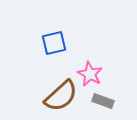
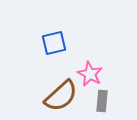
gray rectangle: moved 1 px left; rotated 75 degrees clockwise
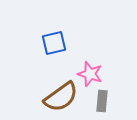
pink star: rotated 10 degrees counterclockwise
brown semicircle: moved 1 px down; rotated 6 degrees clockwise
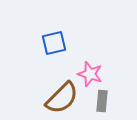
brown semicircle: moved 1 px right, 1 px down; rotated 9 degrees counterclockwise
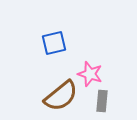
brown semicircle: moved 1 px left, 2 px up; rotated 6 degrees clockwise
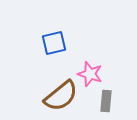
gray rectangle: moved 4 px right
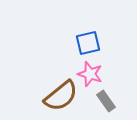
blue square: moved 34 px right
gray rectangle: rotated 40 degrees counterclockwise
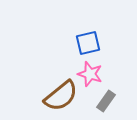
gray rectangle: rotated 70 degrees clockwise
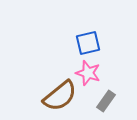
pink star: moved 2 px left, 1 px up
brown semicircle: moved 1 px left
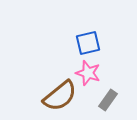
gray rectangle: moved 2 px right, 1 px up
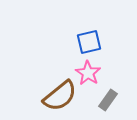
blue square: moved 1 px right, 1 px up
pink star: rotated 15 degrees clockwise
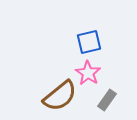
gray rectangle: moved 1 px left
